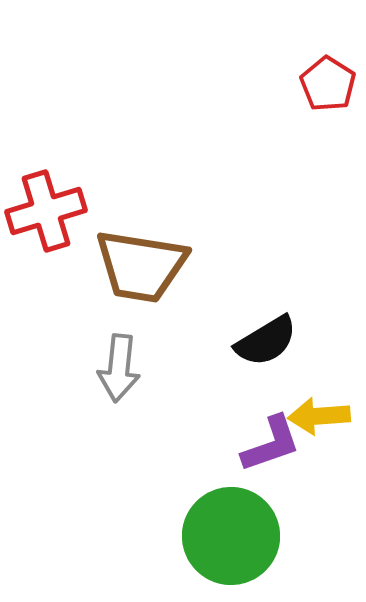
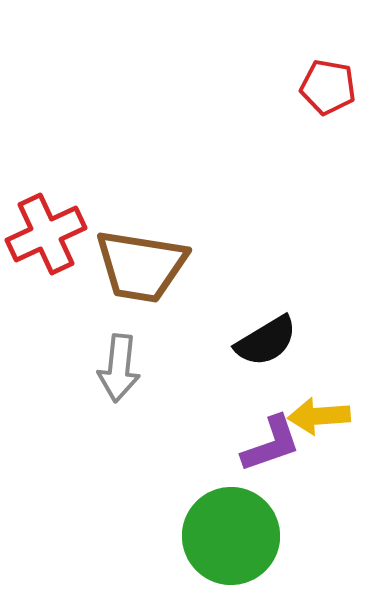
red pentagon: moved 3 px down; rotated 22 degrees counterclockwise
red cross: moved 23 px down; rotated 8 degrees counterclockwise
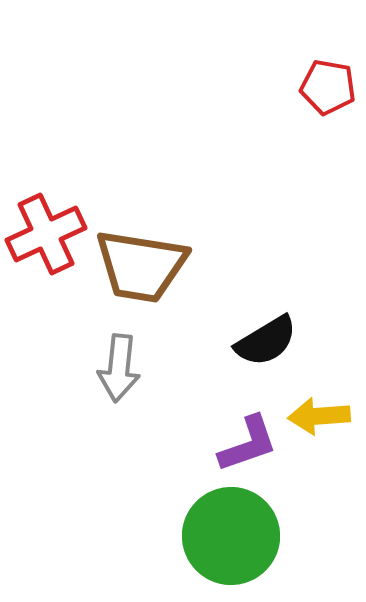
purple L-shape: moved 23 px left
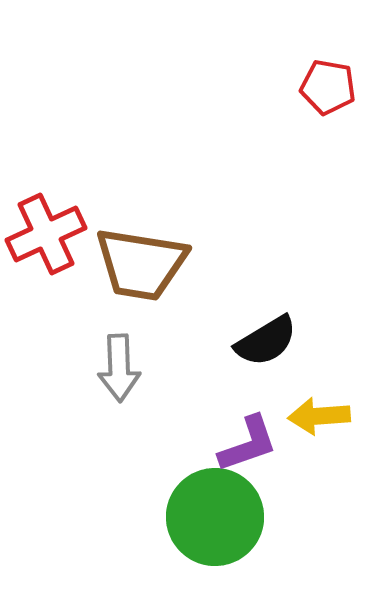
brown trapezoid: moved 2 px up
gray arrow: rotated 8 degrees counterclockwise
green circle: moved 16 px left, 19 px up
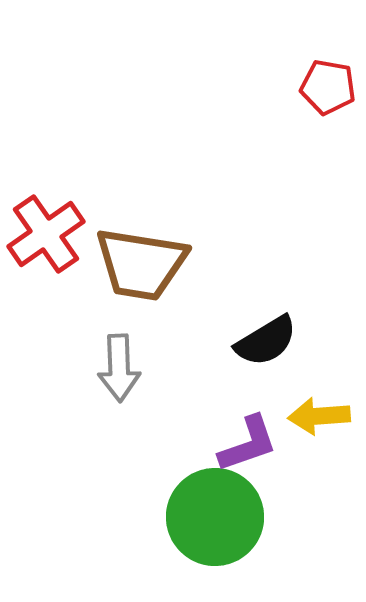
red cross: rotated 10 degrees counterclockwise
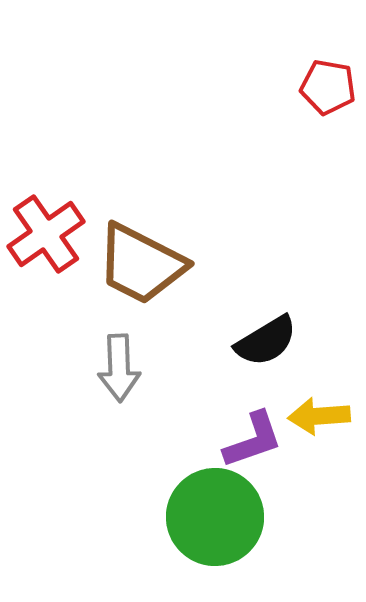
brown trapezoid: rotated 18 degrees clockwise
purple L-shape: moved 5 px right, 4 px up
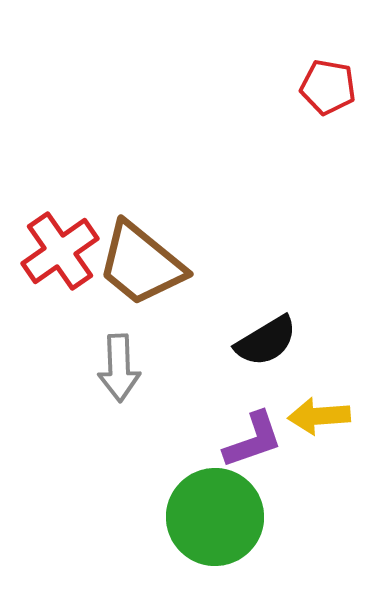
red cross: moved 14 px right, 17 px down
brown trapezoid: rotated 12 degrees clockwise
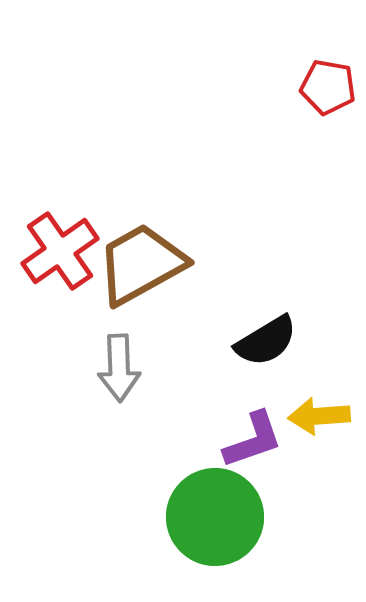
brown trapezoid: rotated 112 degrees clockwise
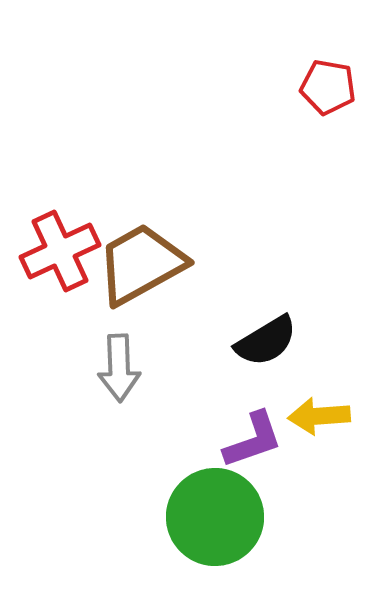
red cross: rotated 10 degrees clockwise
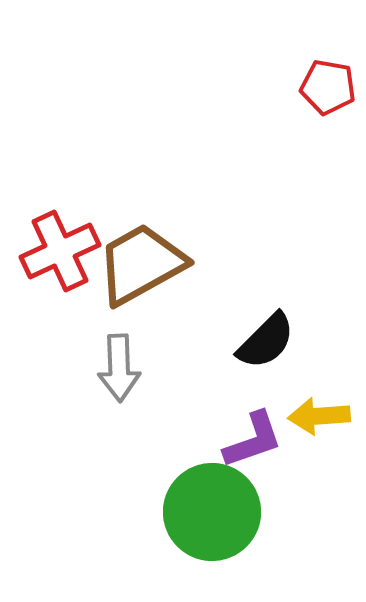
black semicircle: rotated 14 degrees counterclockwise
green circle: moved 3 px left, 5 px up
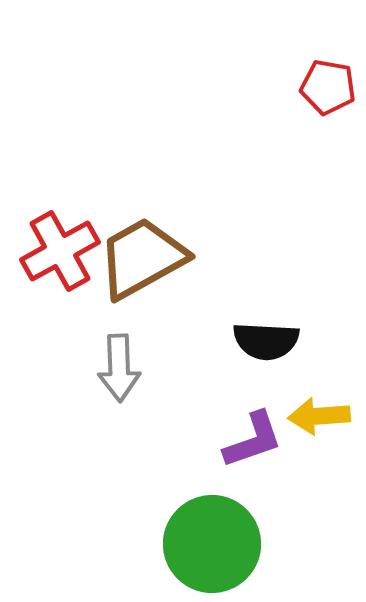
red cross: rotated 4 degrees counterclockwise
brown trapezoid: moved 1 px right, 6 px up
black semicircle: rotated 48 degrees clockwise
green circle: moved 32 px down
